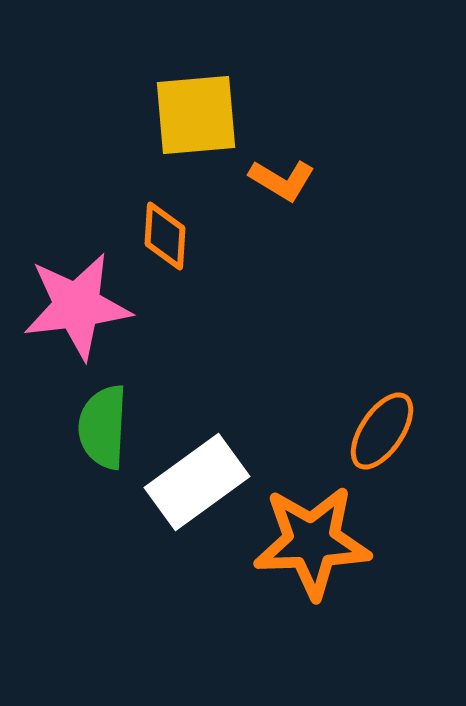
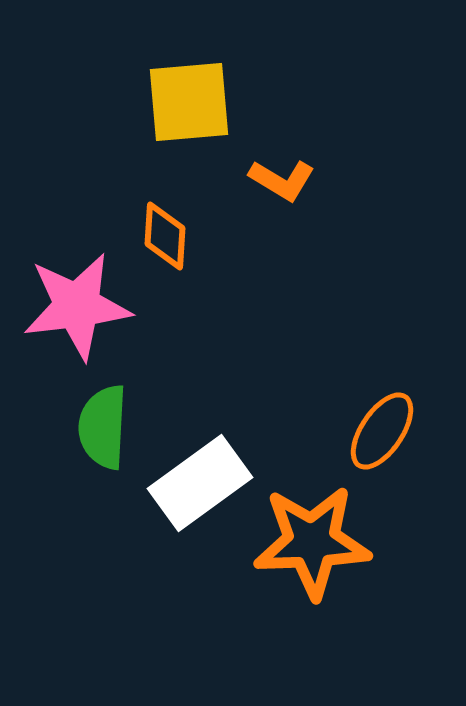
yellow square: moved 7 px left, 13 px up
white rectangle: moved 3 px right, 1 px down
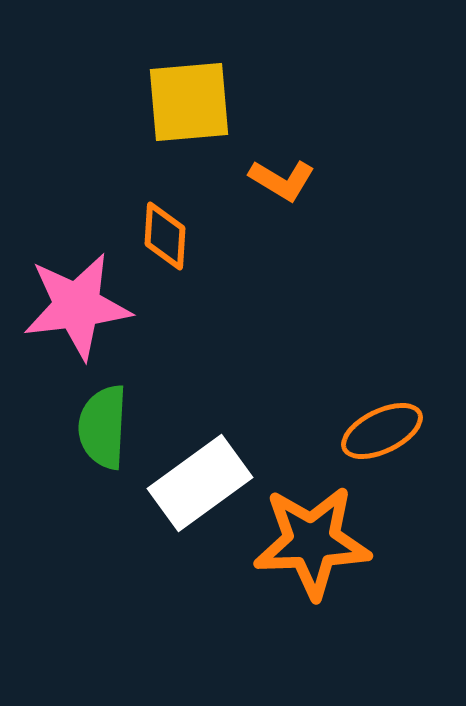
orange ellipse: rotated 30 degrees clockwise
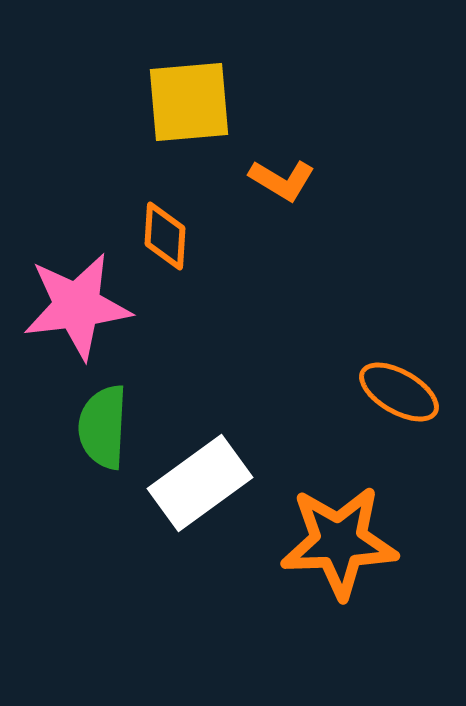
orange ellipse: moved 17 px right, 39 px up; rotated 56 degrees clockwise
orange star: moved 27 px right
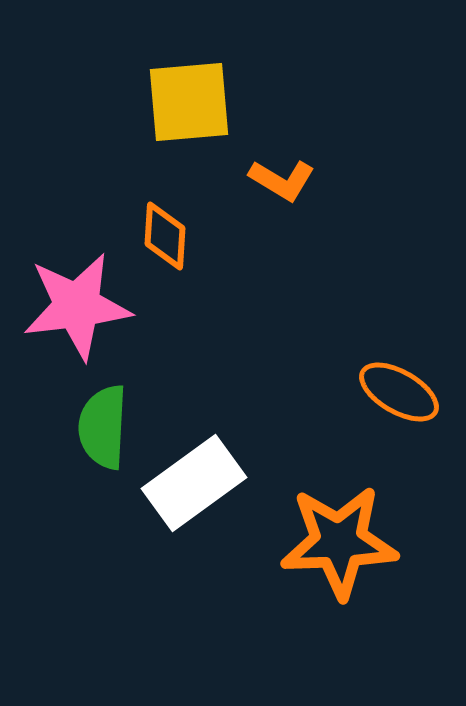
white rectangle: moved 6 px left
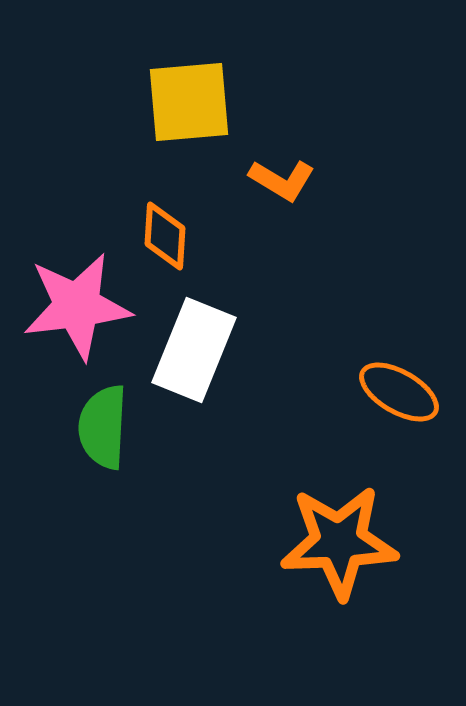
white rectangle: moved 133 px up; rotated 32 degrees counterclockwise
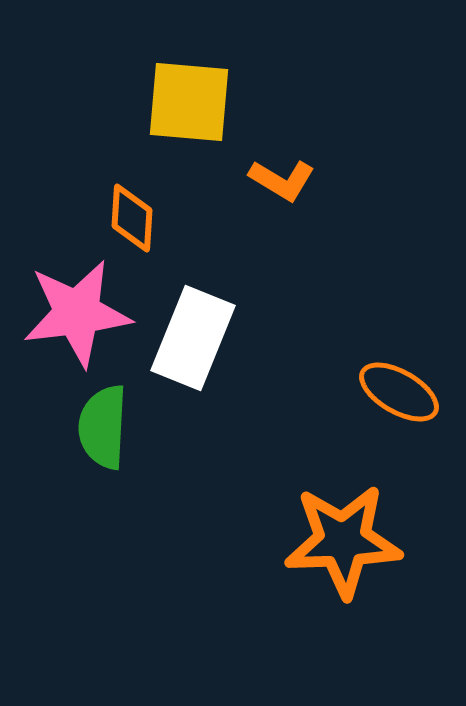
yellow square: rotated 10 degrees clockwise
orange diamond: moved 33 px left, 18 px up
pink star: moved 7 px down
white rectangle: moved 1 px left, 12 px up
orange star: moved 4 px right, 1 px up
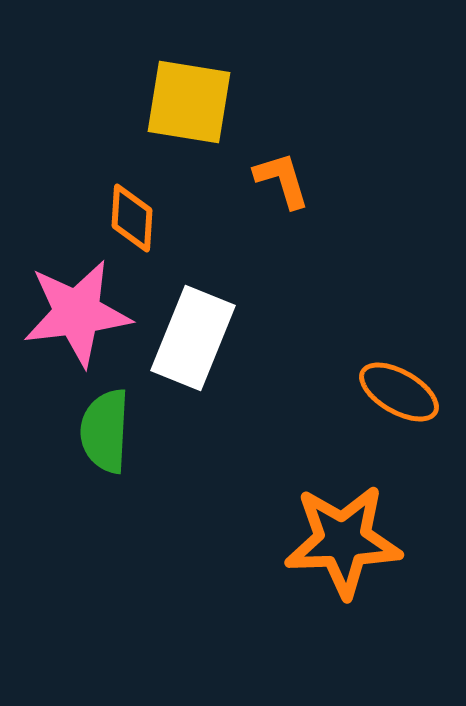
yellow square: rotated 4 degrees clockwise
orange L-shape: rotated 138 degrees counterclockwise
green semicircle: moved 2 px right, 4 px down
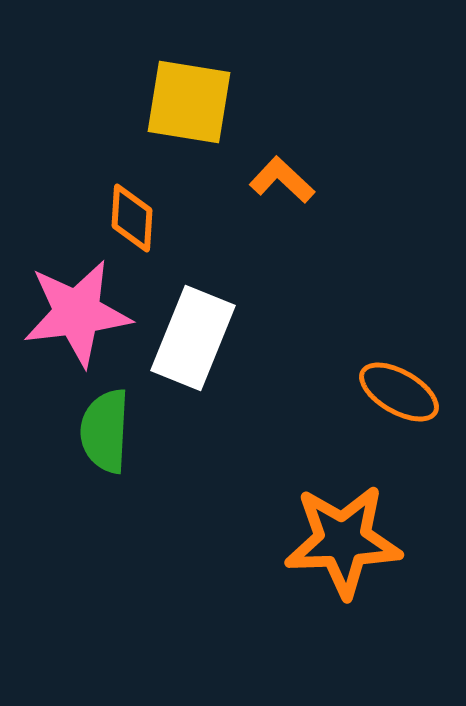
orange L-shape: rotated 30 degrees counterclockwise
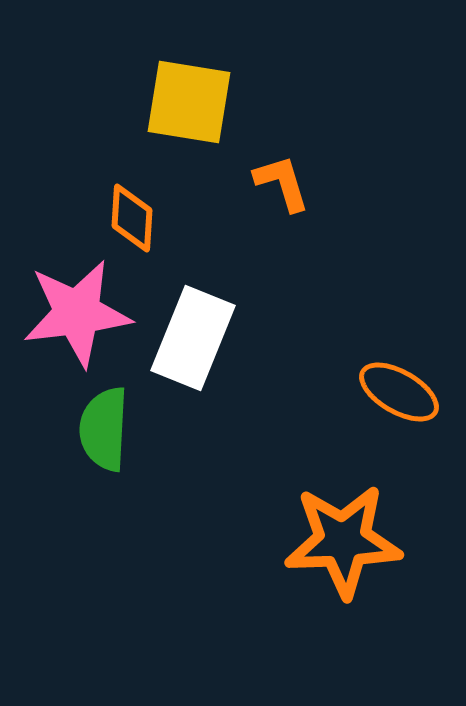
orange L-shape: moved 3 px down; rotated 30 degrees clockwise
green semicircle: moved 1 px left, 2 px up
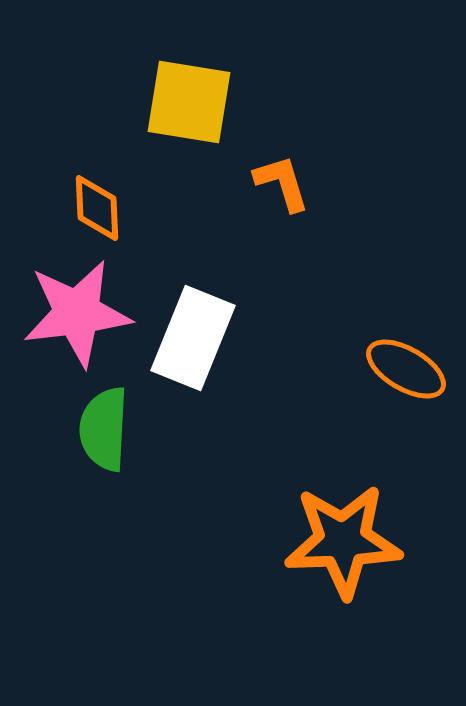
orange diamond: moved 35 px left, 10 px up; rotated 6 degrees counterclockwise
orange ellipse: moved 7 px right, 23 px up
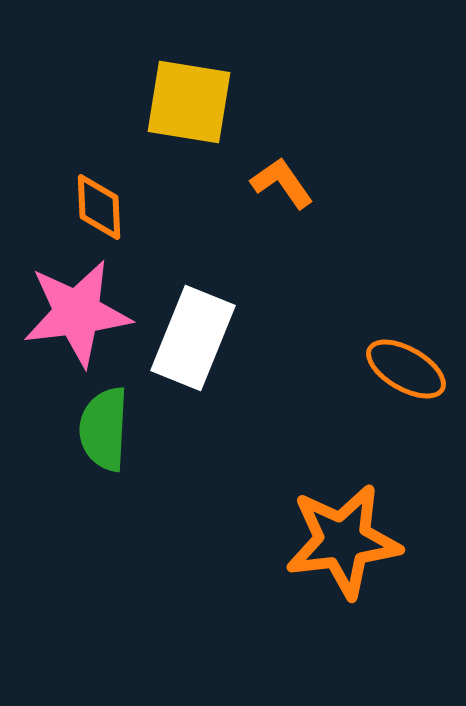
orange L-shape: rotated 18 degrees counterclockwise
orange diamond: moved 2 px right, 1 px up
orange star: rotated 5 degrees counterclockwise
